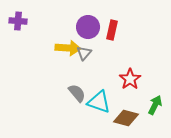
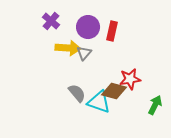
purple cross: moved 33 px right; rotated 36 degrees clockwise
red rectangle: moved 1 px down
red star: rotated 25 degrees clockwise
brown diamond: moved 12 px left, 27 px up
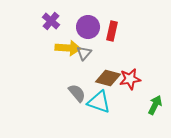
brown diamond: moved 6 px left, 13 px up
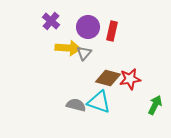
gray semicircle: moved 1 px left, 12 px down; rotated 36 degrees counterclockwise
